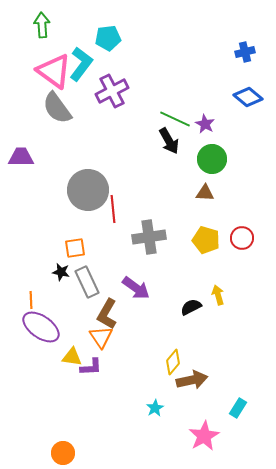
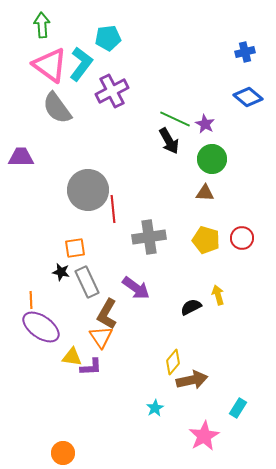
pink triangle: moved 4 px left, 6 px up
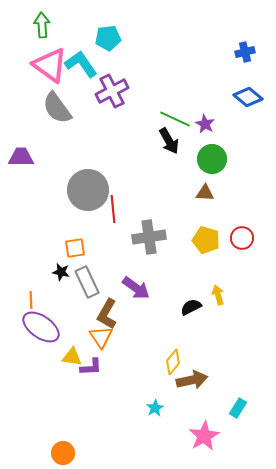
cyan L-shape: rotated 72 degrees counterclockwise
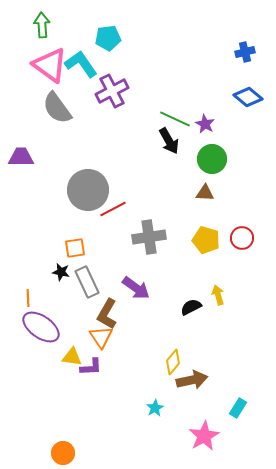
red line: rotated 68 degrees clockwise
orange line: moved 3 px left, 2 px up
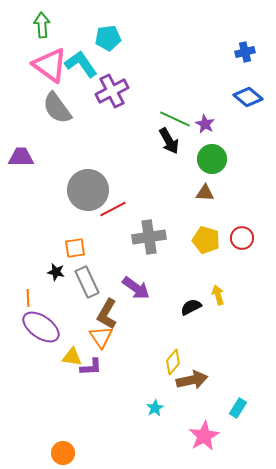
black star: moved 5 px left
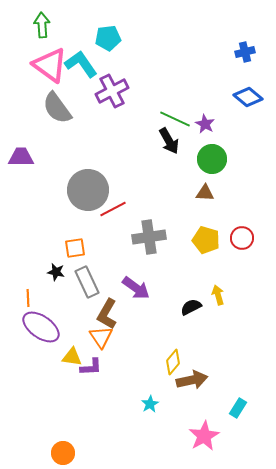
cyan star: moved 5 px left, 4 px up
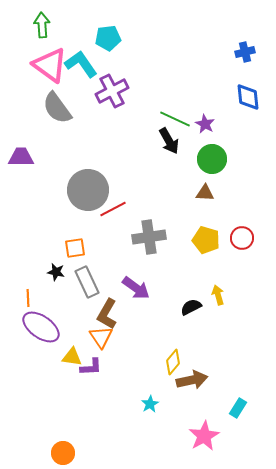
blue diamond: rotated 44 degrees clockwise
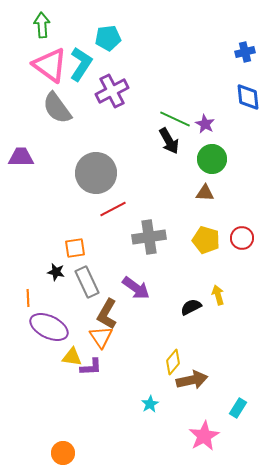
cyan L-shape: rotated 68 degrees clockwise
gray circle: moved 8 px right, 17 px up
purple ellipse: moved 8 px right; rotated 9 degrees counterclockwise
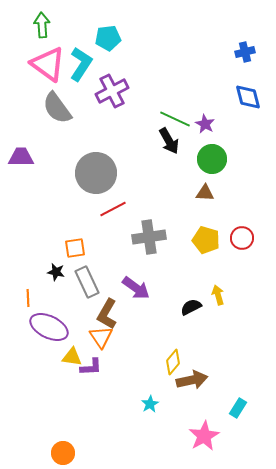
pink triangle: moved 2 px left, 1 px up
blue diamond: rotated 8 degrees counterclockwise
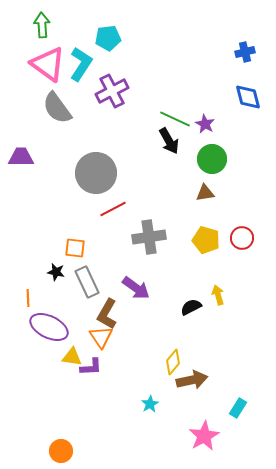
brown triangle: rotated 12 degrees counterclockwise
orange square: rotated 15 degrees clockwise
orange circle: moved 2 px left, 2 px up
